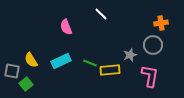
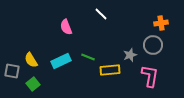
green line: moved 2 px left, 6 px up
green square: moved 7 px right
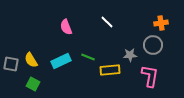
white line: moved 6 px right, 8 px down
gray star: rotated 16 degrees clockwise
gray square: moved 1 px left, 7 px up
green square: rotated 24 degrees counterclockwise
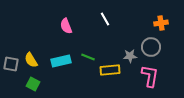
white line: moved 2 px left, 3 px up; rotated 16 degrees clockwise
pink semicircle: moved 1 px up
gray circle: moved 2 px left, 2 px down
gray star: moved 1 px down
cyan rectangle: rotated 12 degrees clockwise
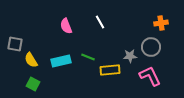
white line: moved 5 px left, 3 px down
gray square: moved 4 px right, 20 px up
pink L-shape: rotated 35 degrees counterclockwise
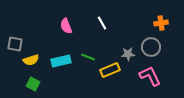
white line: moved 2 px right, 1 px down
gray star: moved 2 px left, 2 px up
yellow semicircle: rotated 77 degrees counterclockwise
yellow rectangle: rotated 18 degrees counterclockwise
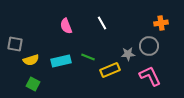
gray circle: moved 2 px left, 1 px up
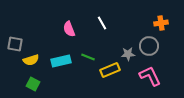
pink semicircle: moved 3 px right, 3 px down
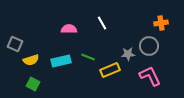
pink semicircle: rotated 112 degrees clockwise
gray square: rotated 14 degrees clockwise
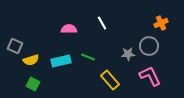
orange cross: rotated 16 degrees counterclockwise
gray square: moved 2 px down
yellow rectangle: moved 10 px down; rotated 72 degrees clockwise
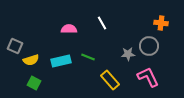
orange cross: rotated 32 degrees clockwise
pink L-shape: moved 2 px left, 1 px down
green square: moved 1 px right, 1 px up
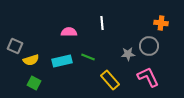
white line: rotated 24 degrees clockwise
pink semicircle: moved 3 px down
cyan rectangle: moved 1 px right
